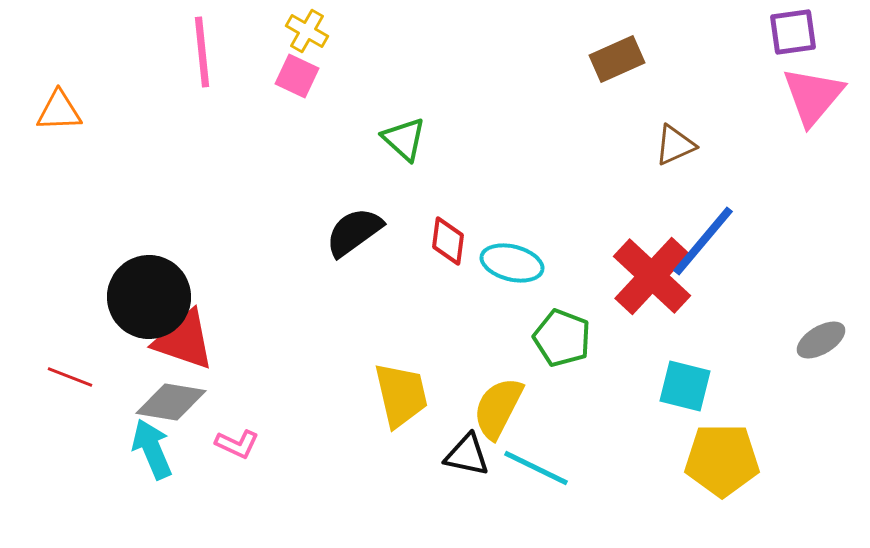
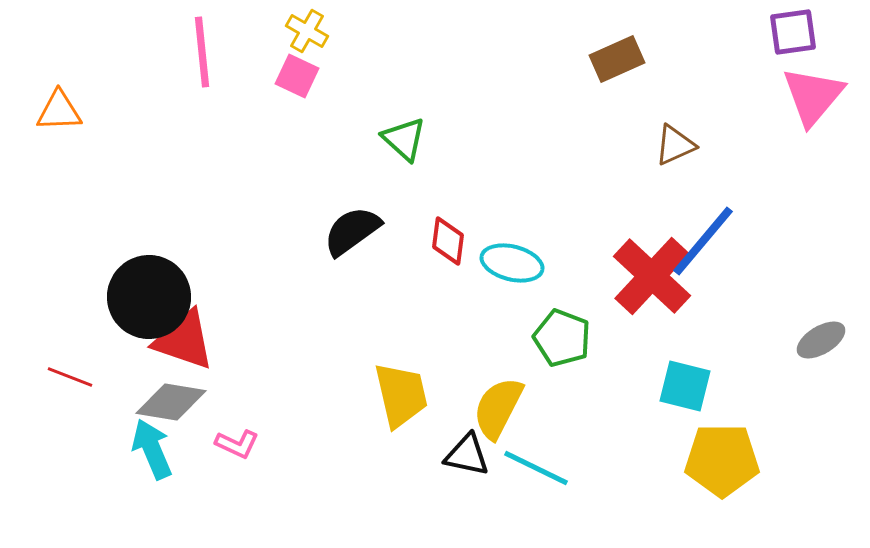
black semicircle: moved 2 px left, 1 px up
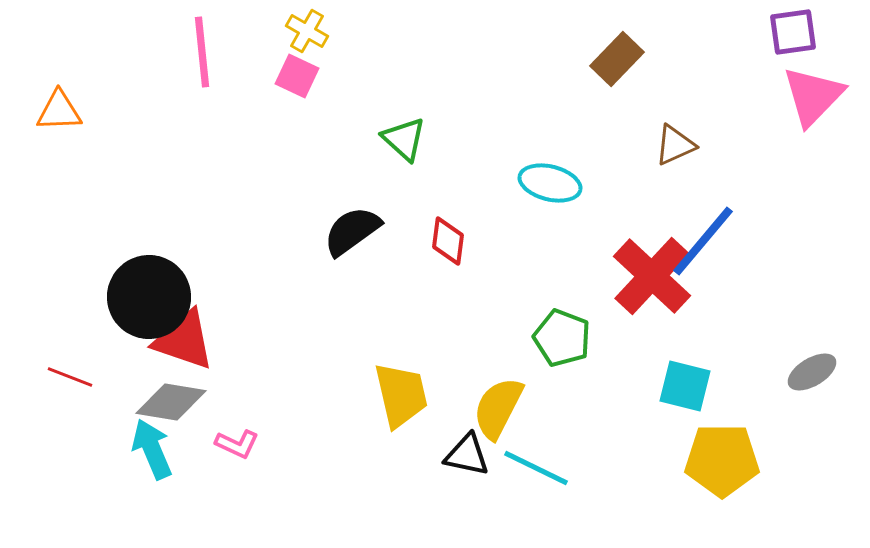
brown rectangle: rotated 22 degrees counterclockwise
pink triangle: rotated 4 degrees clockwise
cyan ellipse: moved 38 px right, 80 px up
gray ellipse: moved 9 px left, 32 px down
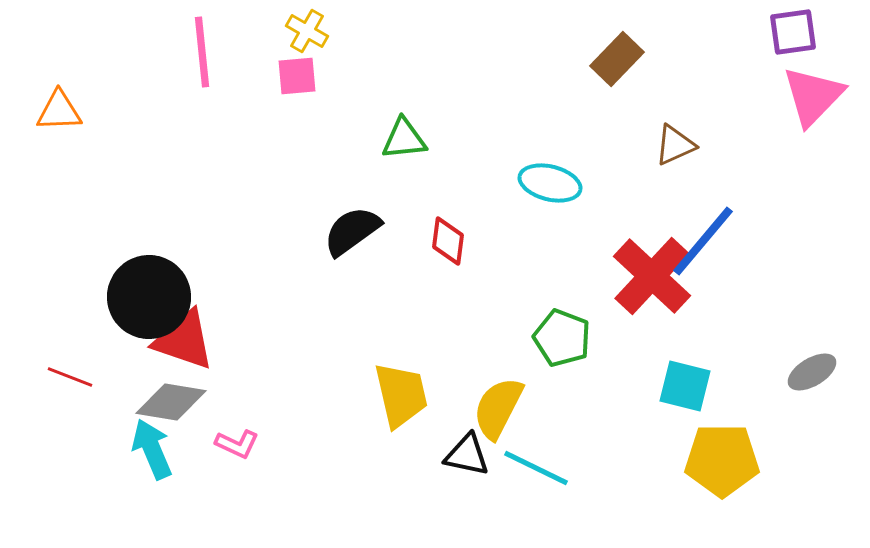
pink square: rotated 30 degrees counterclockwise
green triangle: rotated 48 degrees counterclockwise
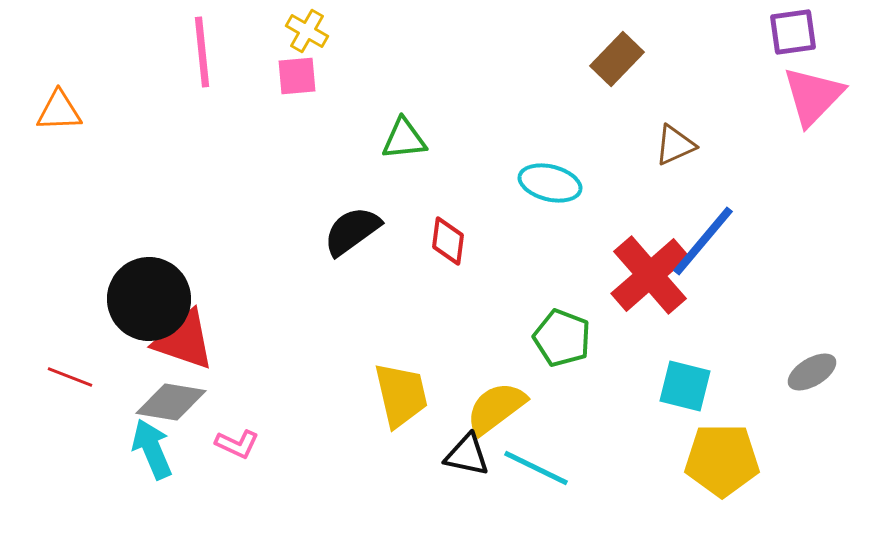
red cross: moved 2 px left, 1 px up; rotated 6 degrees clockwise
black circle: moved 2 px down
yellow semicircle: moved 2 px left; rotated 26 degrees clockwise
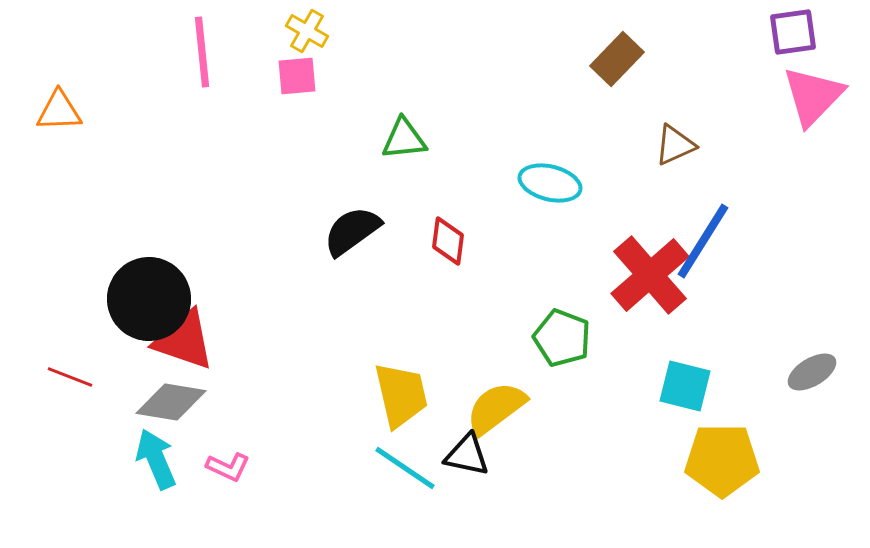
blue line: rotated 8 degrees counterclockwise
pink L-shape: moved 9 px left, 23 px down
cyan arrow: moved 4 px right, 10 px down
cyan line: moved 131 px left; rotated 8 degrees clockwise
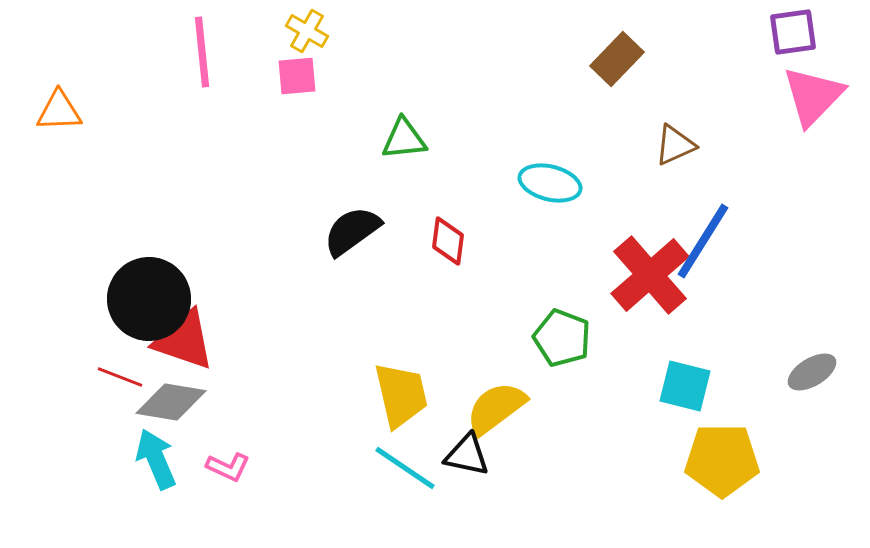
red line: moved 50 px right
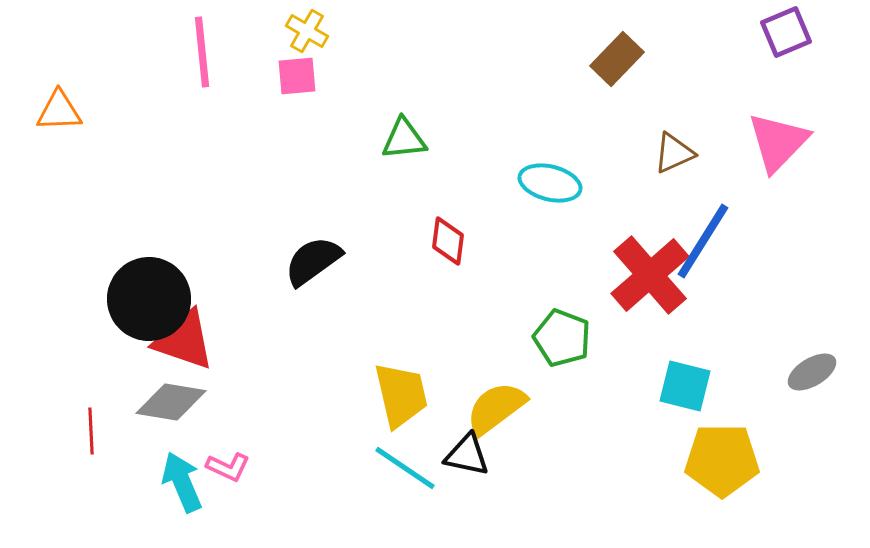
purple square: moved 7 px left; rotated 15 degrees counterclockwise
pink triangle: moved 35 px left, 46 px down
brown triangle: moved 1 px left, 8 px down
black semicircle: moved 39 px left, 30 px down
red line: moved 29 px left, 54 px down; rotated 66 degrees clockwise
cyan arrow: moved 26 px right, 23 px down
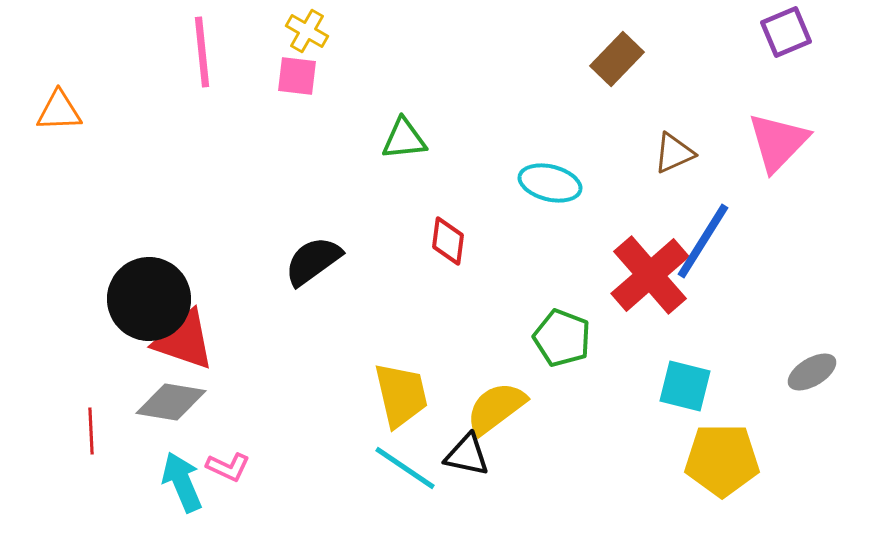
pink square: rotated 12 degrees clockwise
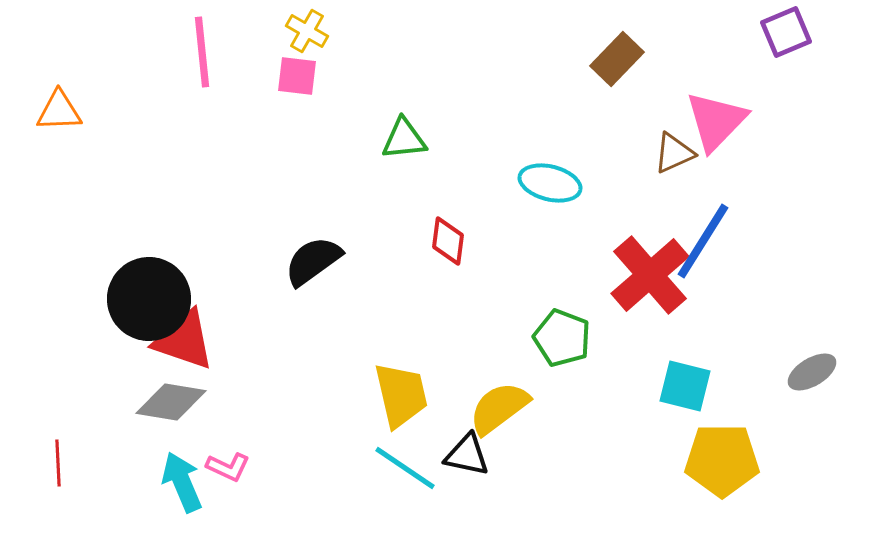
pink triangle: moved 62 px left, 21 px up
yellow semicircle: moved 3 px right
red line: moved 33 px left, 32 px down
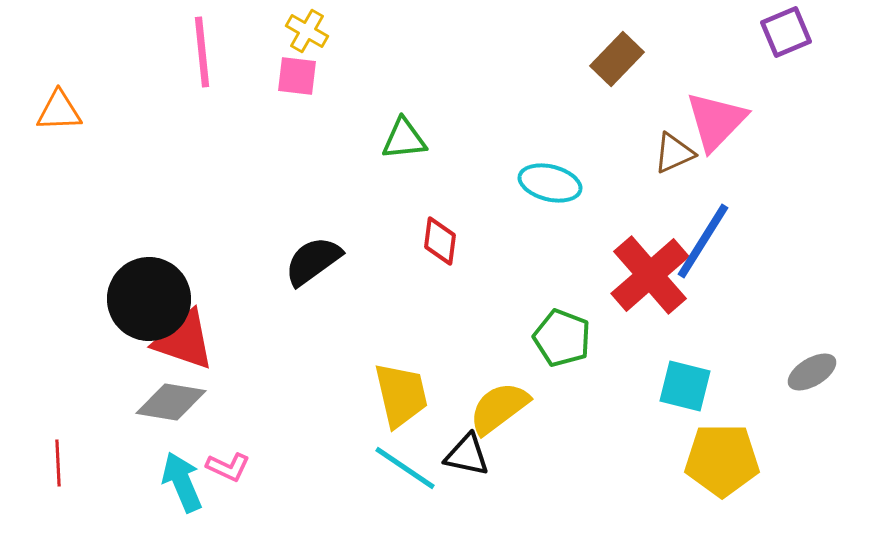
red diamond: moved 8 px left
